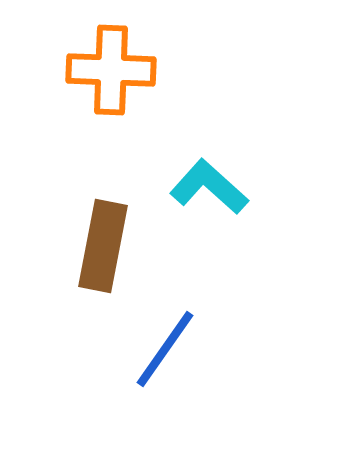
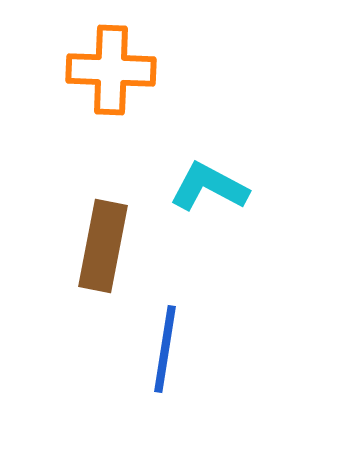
cyan L-shape: rotated 14 degrees counterclockwise
blue line: rotated 26 degrees counterclockwise
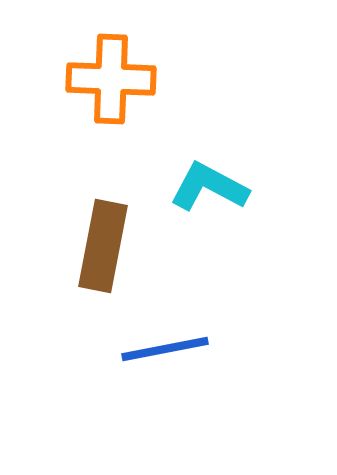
orange cross: moved 9 px down
blue line: rotated 70 degrees clockwise
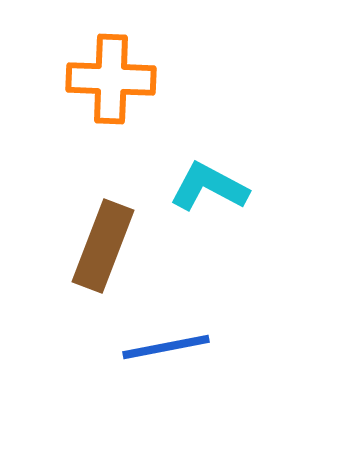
brown rectangle: rotated 10 degrees clockwise
blue line: moved 1 px right, 2 px up
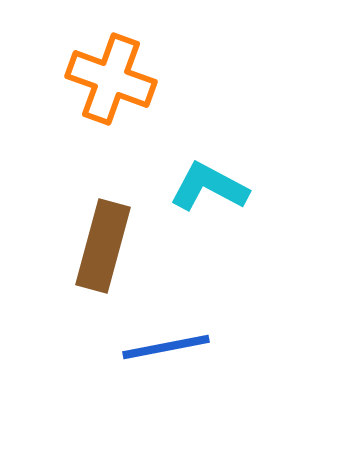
orange cross: rotated 18 degrees clockwise
brown rectangle: rotated 6 degrees counterclockwise
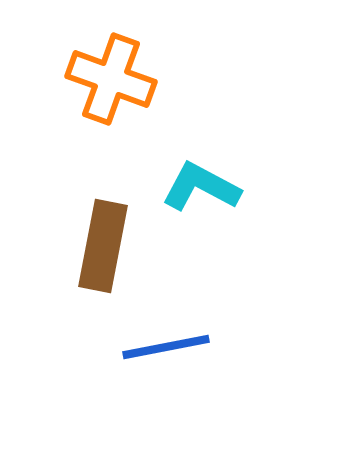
cyan L-shape: moved 8 px left
brown rectangle: rotated 4 degrees counterclockwise
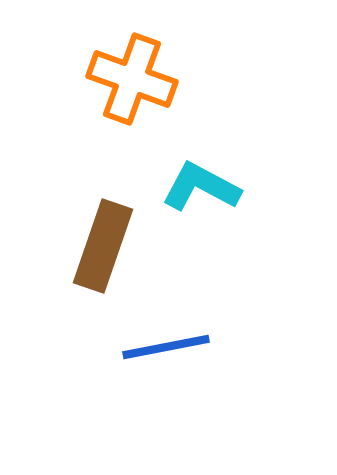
orange cross: moved 21 px right
brown rectangle: rotated 8 degrees clockwise
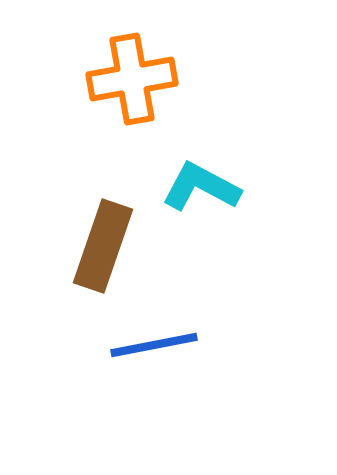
orange cross: rotated 30 degrees counterclockwise
blue line: moved 12 px left, 2 px up
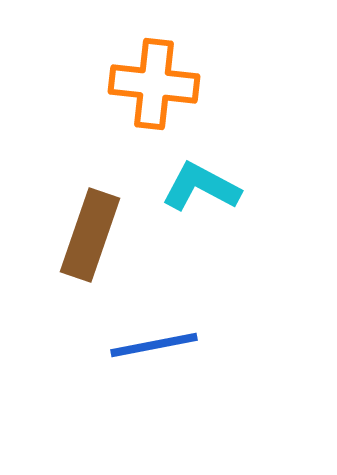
orange cross: moved 22 px right, 5 px down; rotated 16 degrees clockwise
brown rectangle: moved 13 px left, 11 px up
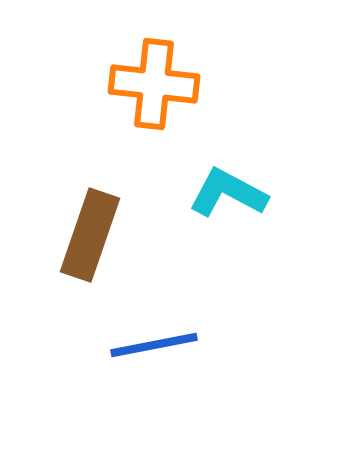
cyan L-shape: moved 27 px right, 6 px down
